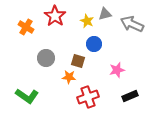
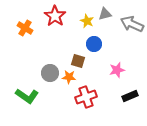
orange cross: moved 1 px left, 1 px down
gray circle: moved 4 px right, 15 px down
red cross: moved 2 px left
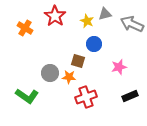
pink star: moved 2 px right, 3 px up
